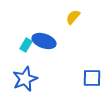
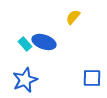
blue ellipse: moved 1 px down
cyan rectangle: moved 1 px left, 1 px up; rotated 72 degrees counterclockwise
blue star: moved 1 px down
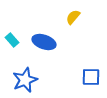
cyan rectangle: moved 13 px left, 4 px up
blue square: moved 1 px left, 1 px up
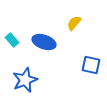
yellow semicircle: moved 1 px right, 6 px down
blue square: moved 12 px up; rotated 12 degrees clockwise
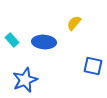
blue ellipse: rotated 15 degrees counterclockwise
blue square: moved 2 px right, 1 px down
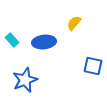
blue ellipse: rotated 10 degrees counterclockwise
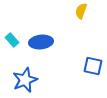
yellow semicircle: moved 7 px right, 12 px up; rotated 21 degrees counterclockwise
blue ellipse: moved 3 px left
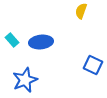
blue square: moved 1 px up; rotated 12 degrees clockwise
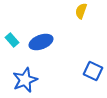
blue ellipse: rotated 15 degrees counterclockwise
blue square: moved 6 px down
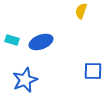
cyan rectangle: rotated 32 degrees counterclockwise
blue square: rotated 24 degrees counterclockwise
